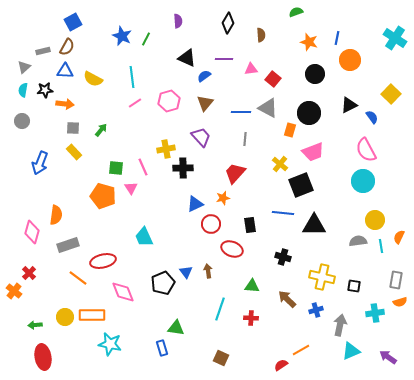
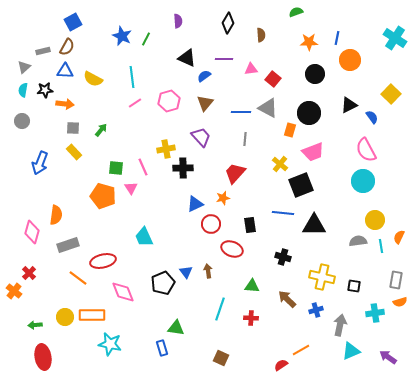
orange star at (309, 42): rotated 18 degrees counterclockwise
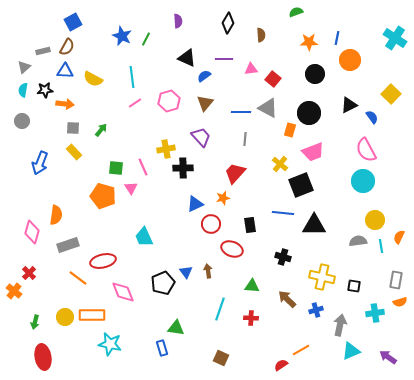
green arrow at (35, 325): moved 3 px up; rotated 72 degrees counterclockwise
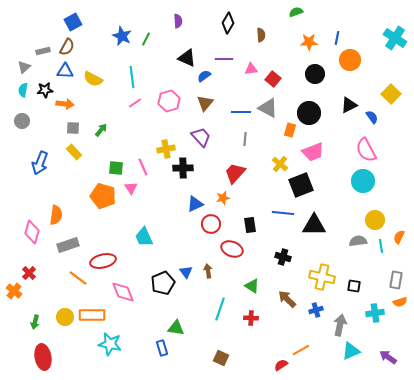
green triangle at (252, 286): rotated 28 degrees clockwise
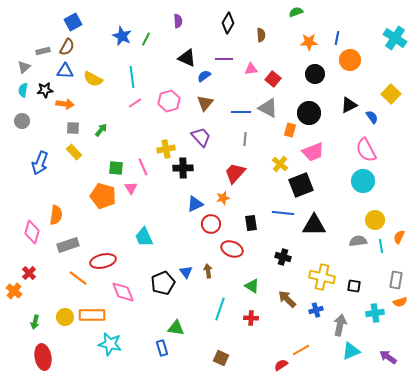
black rectangle at (250, 225): moved 1 px right, 2 px up
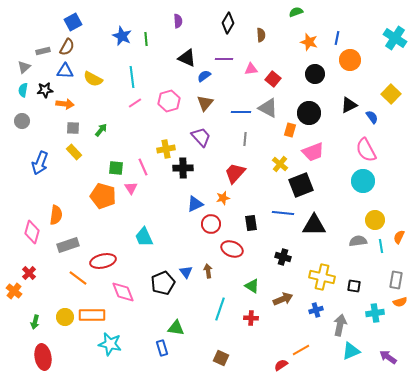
green line at (146, 39): rotated 32 degrees counterclockwise
orange star at (309, 42): rotated 18 degrees clockwise
brown arrow at (287, 299): moved 4 px left; rotated 114 degrees clockwise
